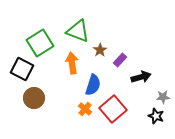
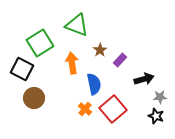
green triangle: moved 1 px left, 6 px up
black arrow: moved 3 px right, 2 px down
blue semicircle: moved 1 px right, 1 px up; rotated 30 degrees counterclockwise
gray star: moved 3 px left
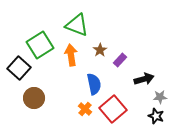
green square: moved 2 px down
orange arrow: moved 1 px left, 8 px up
black square: moved 3 px left, 1 px up; rotated 15 degrees clockwise
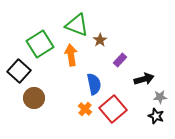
green square: moved 1 px up
brown star: moved 10 px up
black square: moved 3 px down
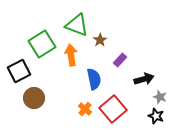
green square: moved 2 px right
black square: rotated 20 degrees clockwise
blue semicircle: moved 5 px up
gray star: rotated 24 degrees clockwise
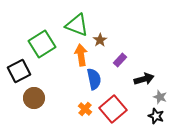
orange arrow: moved 10 px right
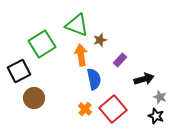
brown star: rotated 16 degrees clockwise
